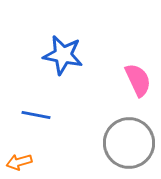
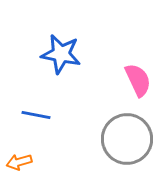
blue star: moved 2 px left, 1 px up
gray circle: moved 2 px left, 4 px up
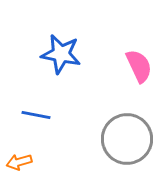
pink semicircle: moved 1 px right, 14 px up
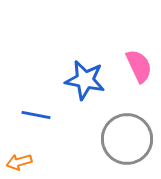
blue star: moved 24 px right, 26 px down
